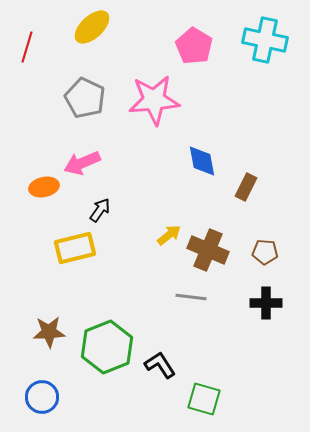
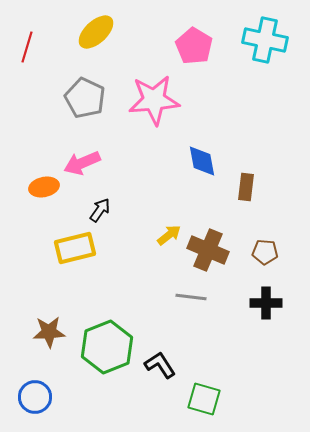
yellow ellipse: moved 4 px right, 5 px down
brown rectangle: rotated 20 degrees counterclockwise
blue circle: moved 7 px left
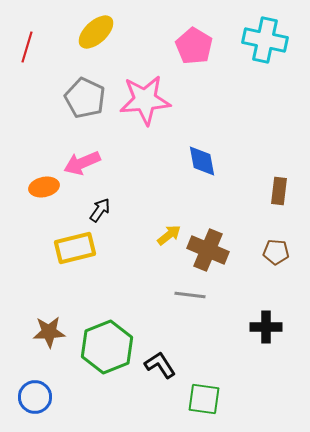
pink star: moved 9 px left
brown rectangle: moved 33 px right, 4 px down
brown pentagon: moved 11 px right
gray line: moved 1 px left, 2 px up
black cross: moved 24 px down
green square: rotated 8 degrees counterclockwise
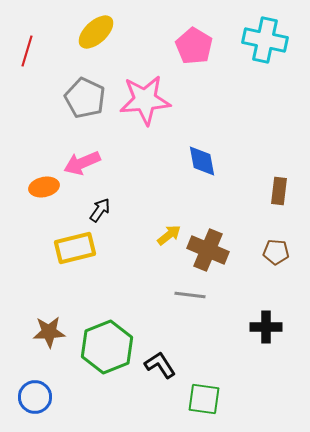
red line: moved 4 px down
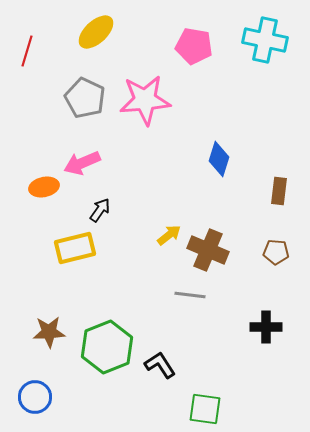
pink pentagon: rotated 21 degrees counterclockwise
blue diamond: moved 17 px right, 2 px up; rotated 28 degrees clockwise
green square: moved 1 px right, 10 px down
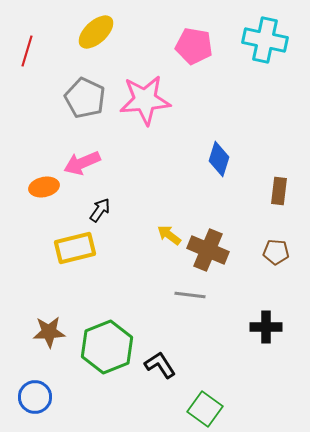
yellow arrow: rotated 105 degrees counterclockwise
green square: rotated 28 degrees clockwise
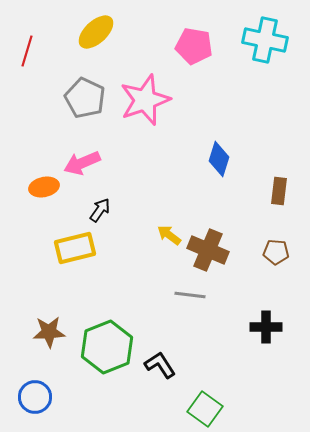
pink star: rotated 15 degrees counterclockwise
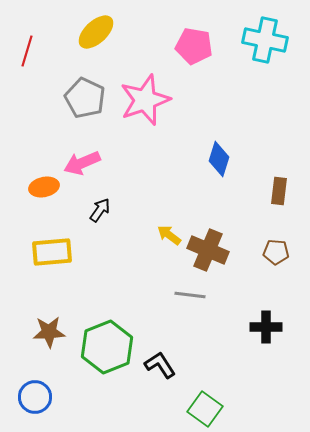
yellow rectangle: moved 23 px left, 4 px down; rotated 9 degrees clockwise
